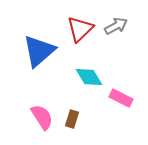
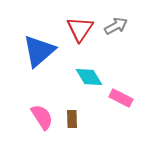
red triangle: rotated 12 degrees counterclockwise
brown rectangle: rotated 18 degrees counterclockwise
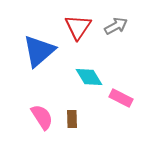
red triangle: moved 2 px left, 2 px up
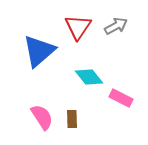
cyan diamond: rotated 8 degrees counterclockwise
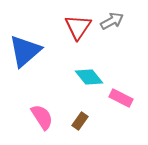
gray arrow: moved 4 px left, 5 px up
blue triangle: moved 14 px left
brown rectangle: moved 8 px right, 2 px down; rotated 36 degrees clockwise
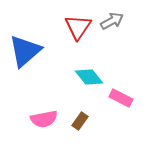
pink semicircle: moved 2 px right, 2 px down; rotated 112 degrees clockwise
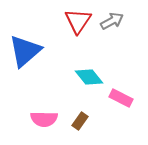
red triangle: moved 6 px up
pink semicircle: rotated 12 degrees clockwise
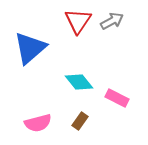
blue triangle: moved 5 px right, 3 px up
cyan diamond: moved 10 px left, 5 px down
pink rectangle: moved 4 px left
pink semicircle: moved 6 px left, 4 px down; rotated 16 degrees counterclockwise
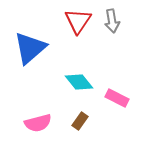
gray arrow: rotated 110 degrees clockwise
